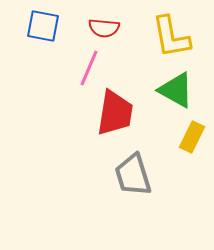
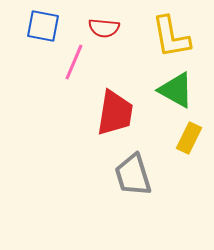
pink line: moved 15 px left, 6 px up
yellow rectangle: moved 3 px left, 1 px down
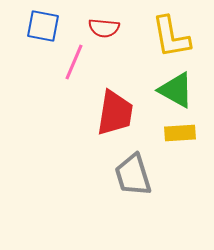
yellow rectangle: moved 9 px left, 5 px up; rotated 60 degrees clockwise
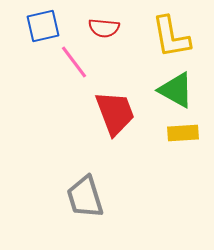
blue square: rotated 24 degrees counterclockwise
pink line: rotated 60 degrees counterclockwise
red trapezoid: rotated 30 degrees counterclockwise
yellow rectangle: moved 3 px right
gray trapezoid: moved 48 px left, 22 px down
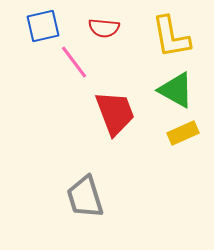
yellow rectangle: rotated 20 degrees counterclockwise
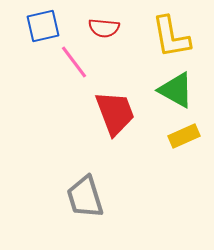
yellow rectangle: moved 1 px right, 3 px down
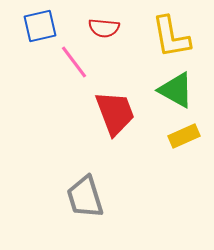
blue square: moved 3 px left
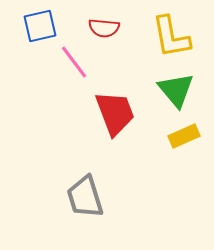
green triangle: rotated 21 degrees clockwise
